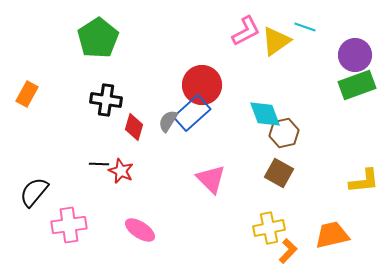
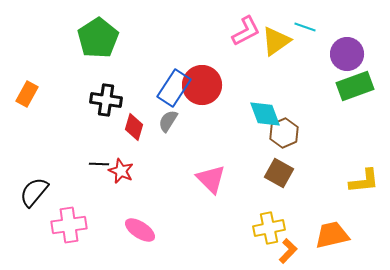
purple circle: moved 8 px left, 1 px up
green rectangle: moved 2 px left, 1 px down
blue rectangle: moved 18 px left, 25 px up; rotated 15 degrees counterclockwise
brown hexagon: rotated 12 degrees counterclockwise
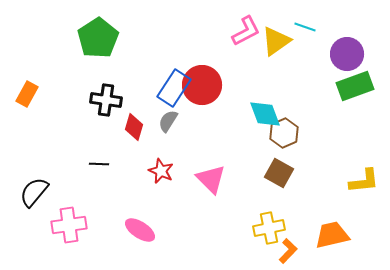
red star: moved 40 px right
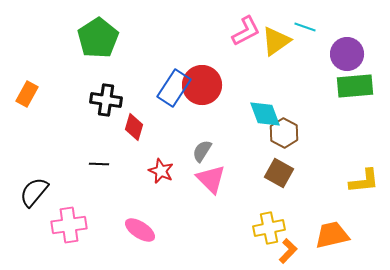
green rectangle: rotated 15 degrees clockwise
gray semicircle: moved 34 px right, 30 px down
brown hexagon: rotated 8 degrees counterclockwise
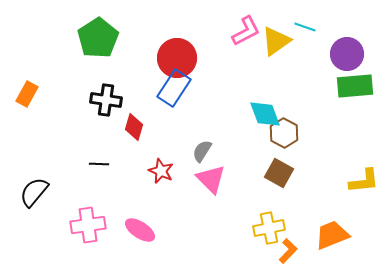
red circle: moved 25 px left, 27 px up
pink cross: moved 19 px right
orange trapezoid: rotated 9 degrees counterclockwise
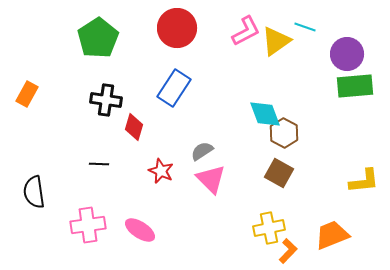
red circle: moved 30 px up
gray semicircle: rotated 25 degrees clockwise
black semicircle: rotated 48 degrees counterclockwise
